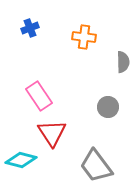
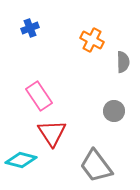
orange cross: moved 8 px right, 3 px down; rotated 20 degrees clockwise
gray circle: moved 6 px right, 4 px down
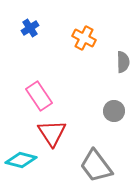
blue cross: rotated 12 degrees counterclockwise
orange cross: moved 8 px left, 2 px up
